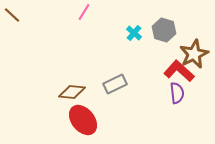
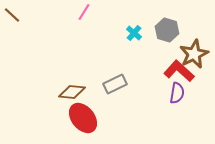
gray hexagon: moved 3 px right
purple semicircle: rotated 15 degrees clockwise
red ellipse: moved 2 px up
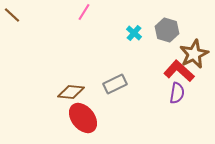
brown diamond: moved 1 px left
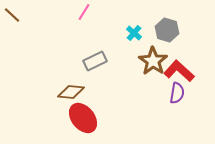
brown star: moved 41 px left, 7 px down; rotated 12 degrees counterclockwise
gray rectangle: moved 20 px left, 23 px up
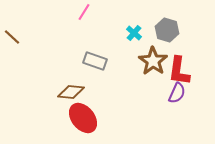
brown line: moved 22 px down
gray rectangle: rotated 45 degrees clockwise
red L-shape: rotated 124 degrees counterclockwise
purple semicircle: rotated 15 degrees clockwise
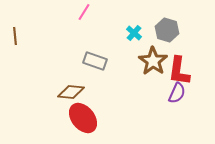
brown line: moved 3 px right, 1 px up; rotated 42 degrees clockwise
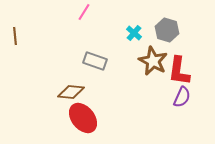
brown star: rotated 8 degrees counterclockwise
purple semicircle: moved 5 px right, 4 px down
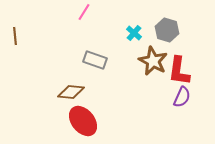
gray rectangle: moved 1 px up
red ellipse: moved 3 px down
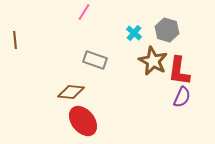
brown line: moved 4 px down
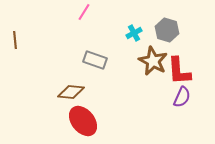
cyan cross: rotated 21 degrees clockwise
red L-shape: rotated 12 degrees counterclockwise
